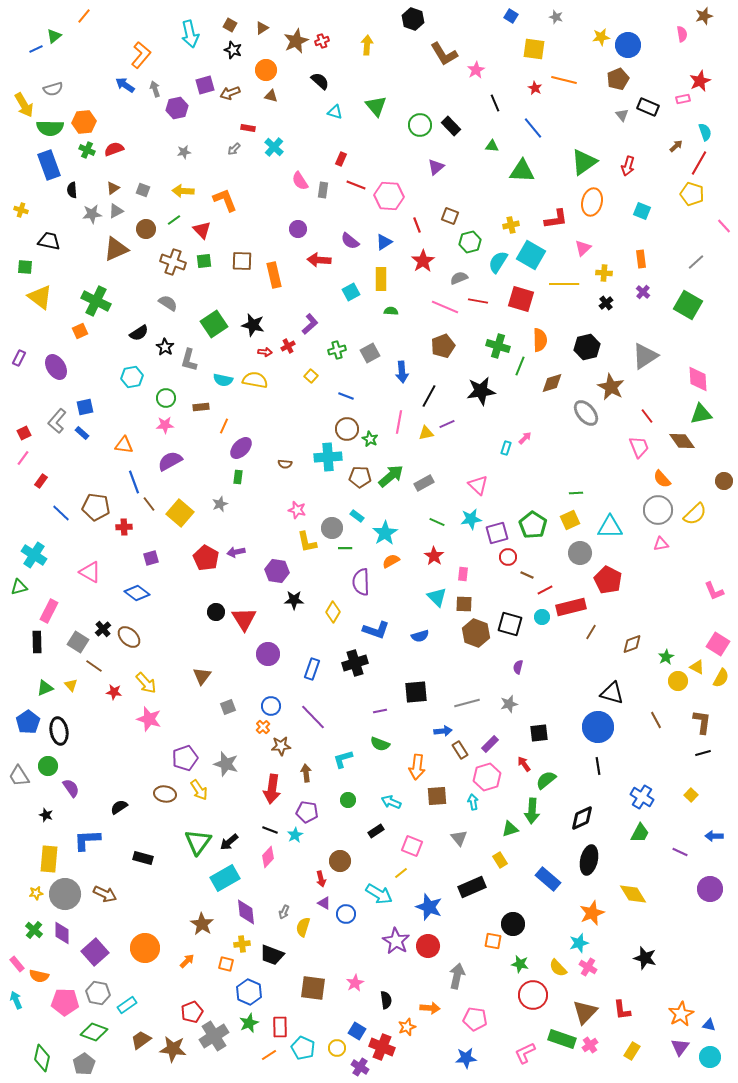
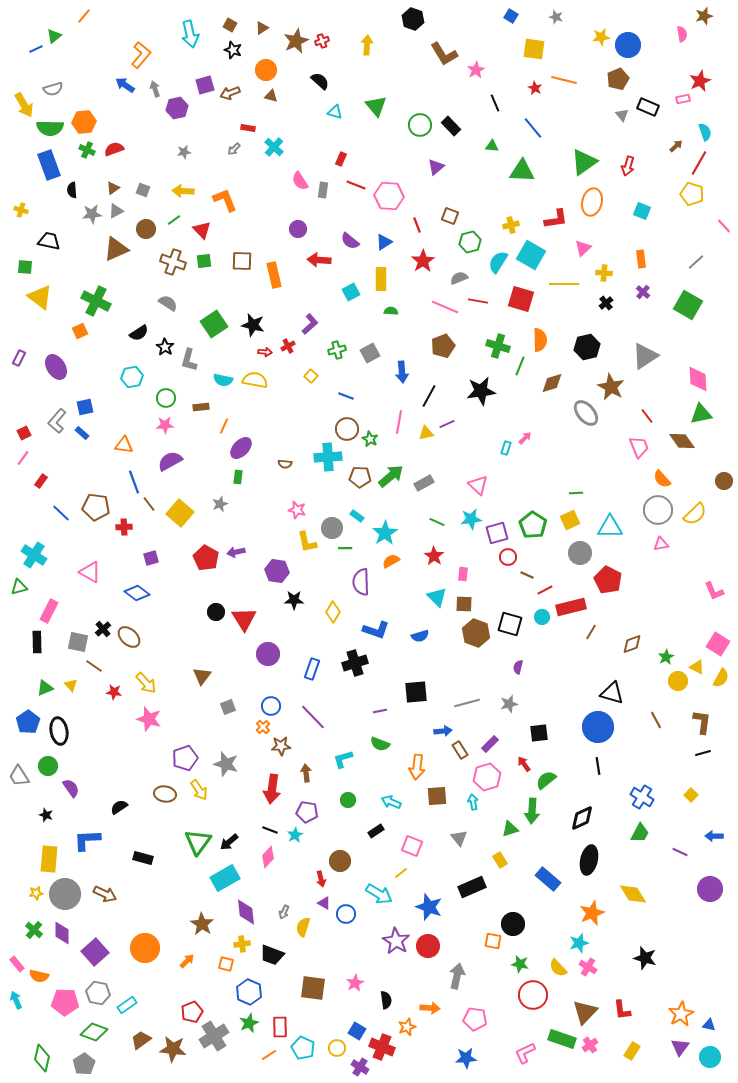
gray square at (78, 642): rotated 20 degrees counterclockwise
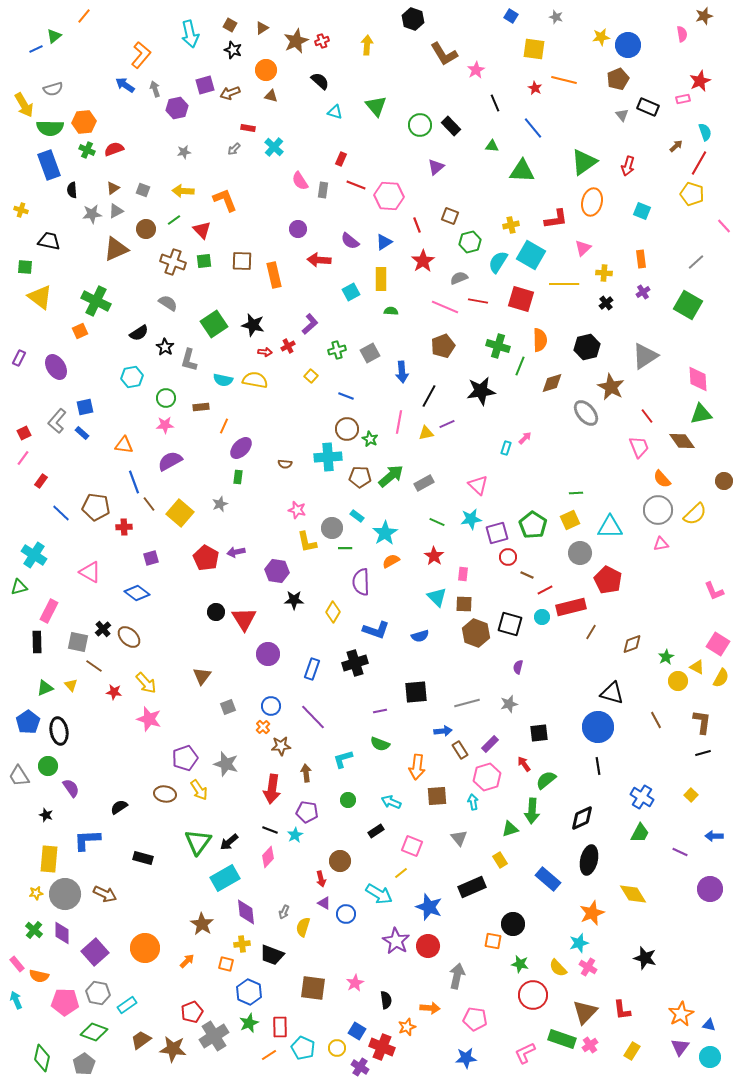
purple cross at (643, 292): rotated 16 degrees clockwise
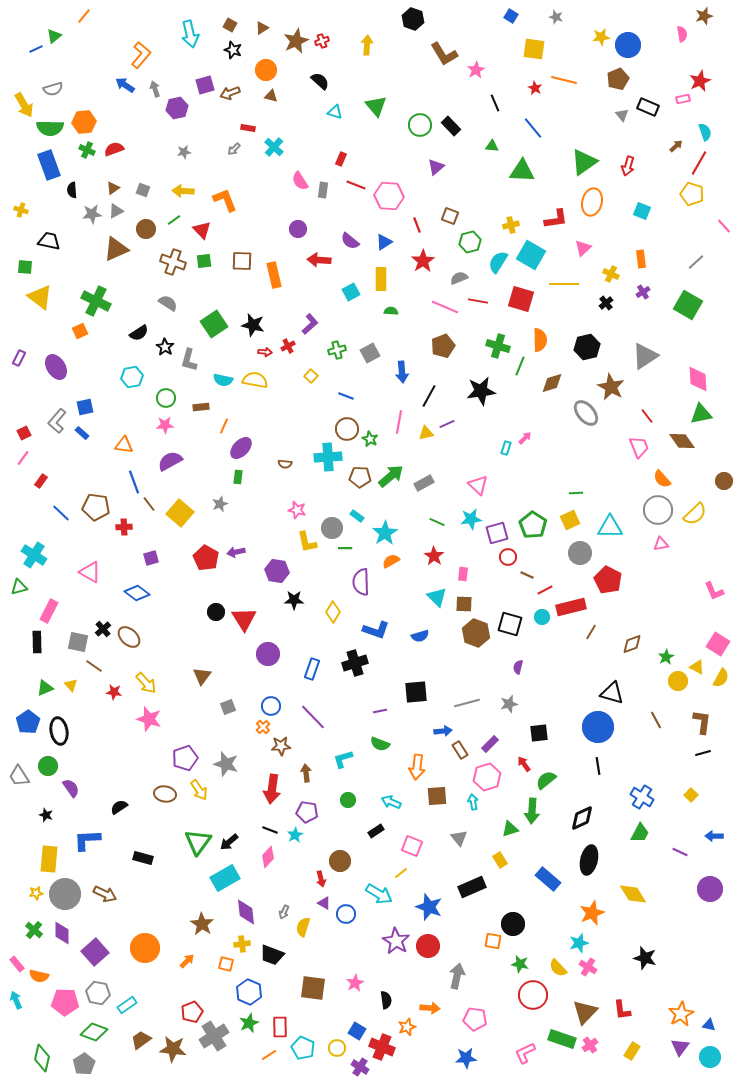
yellow cross at (604, 273): moved 7 px right, 1 px down; rotated 21 degrees clockwise
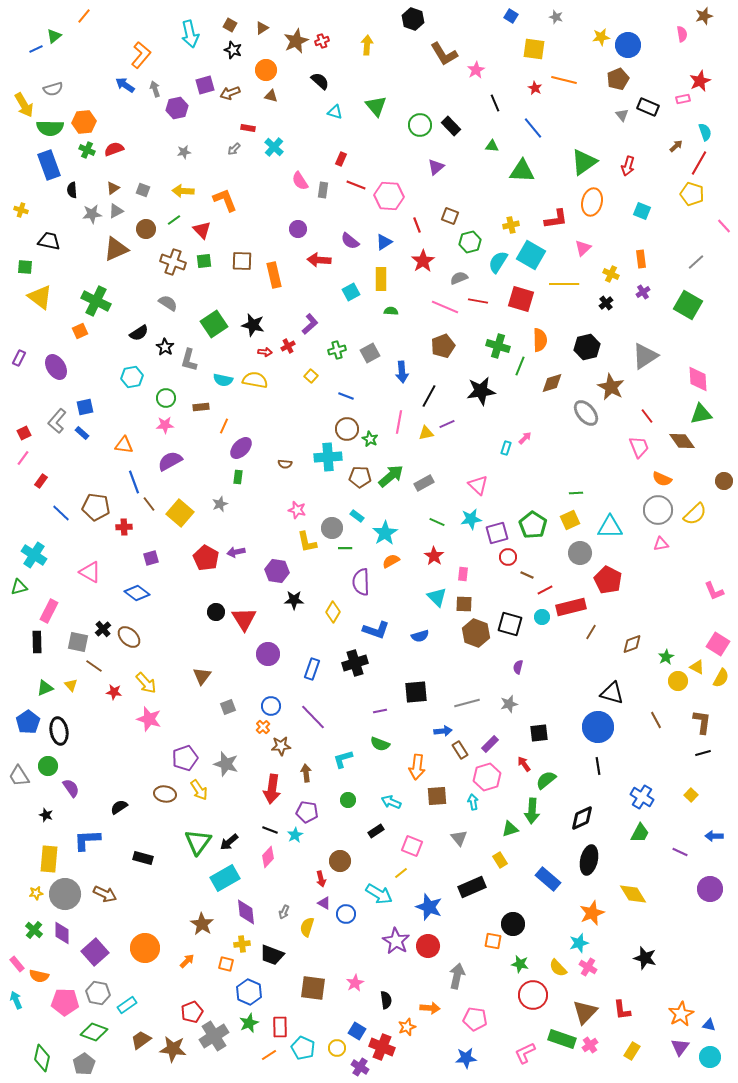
orange semicircle at (662, 479): rotated 24 degrees counterclockwise
yellow semicircle at (303, 927): moved 4 px right
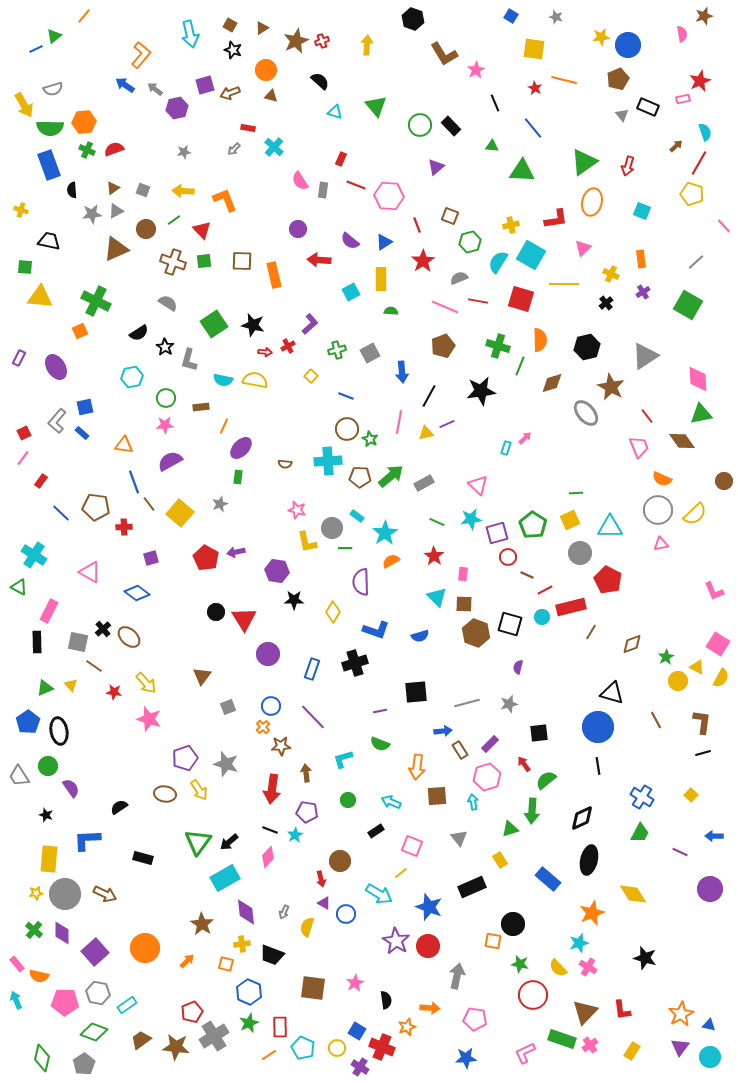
gray arrow at (155, 89): rotated 35 degrees counterclockwise
yellow triangle at (40, 297): rotated 32 degrees counterclockwise
cyan cross at (328, 457): moved 4 px down
green triangle at (19, 587): rotated 42 degrees clockwise
brown star at (173, 1049): moved 3 px right, 2 px up
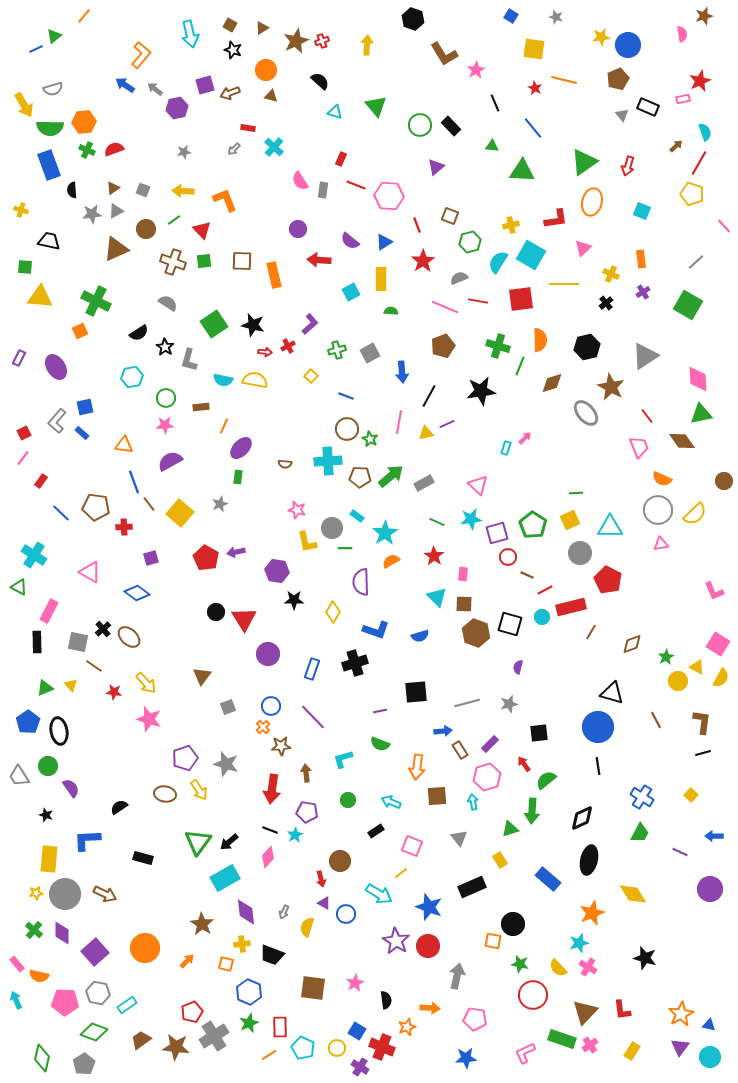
red square at (521, 299): rotated 24 degrees counterclockwise
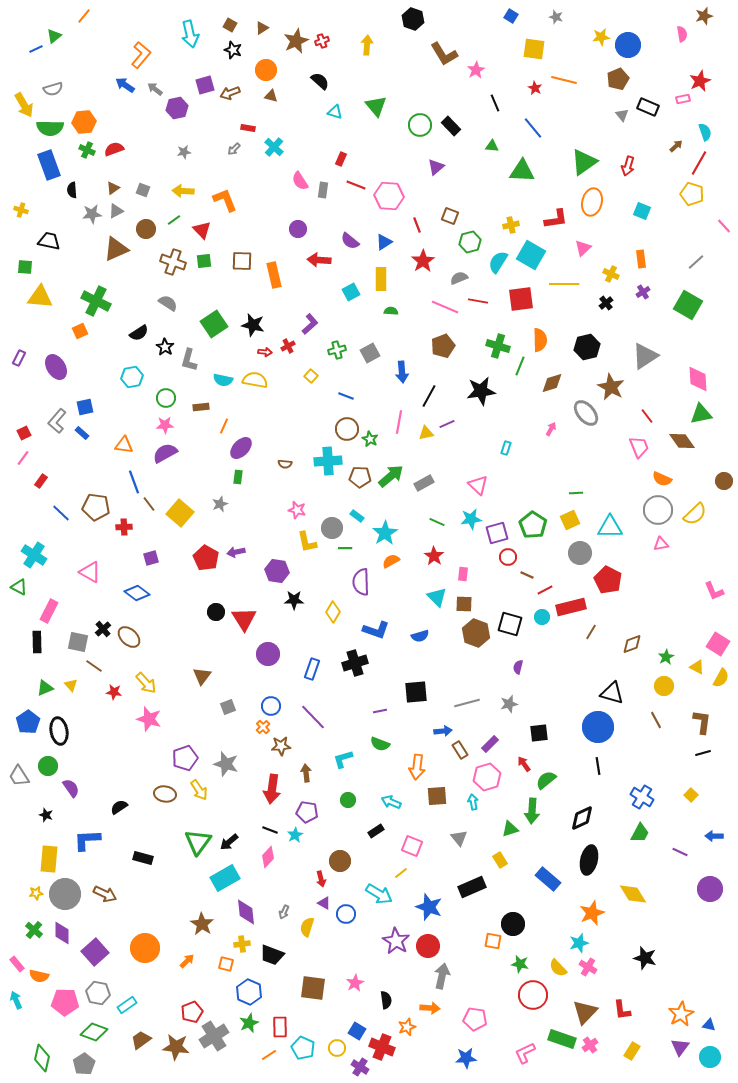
pink arrow at (525, 438): moved 26 px right, 9 px up; rotated 16 degrees counterclockwise
purple semicircle at (170, 461): moved 5 px left, 8 px up
yellow circle at (678, 681): moved 14 px left, 5 px down
gray arrow at (457, 976): moved 15 px left
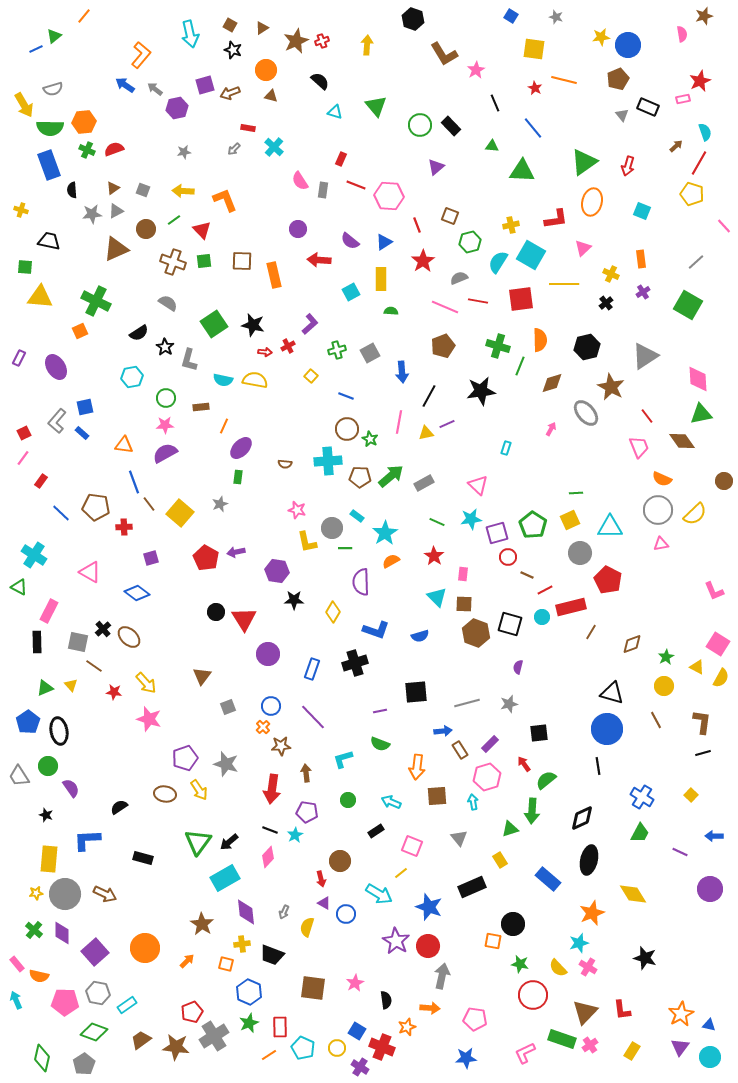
blue circle at (598, 727): moved 9 px right, 2 px down
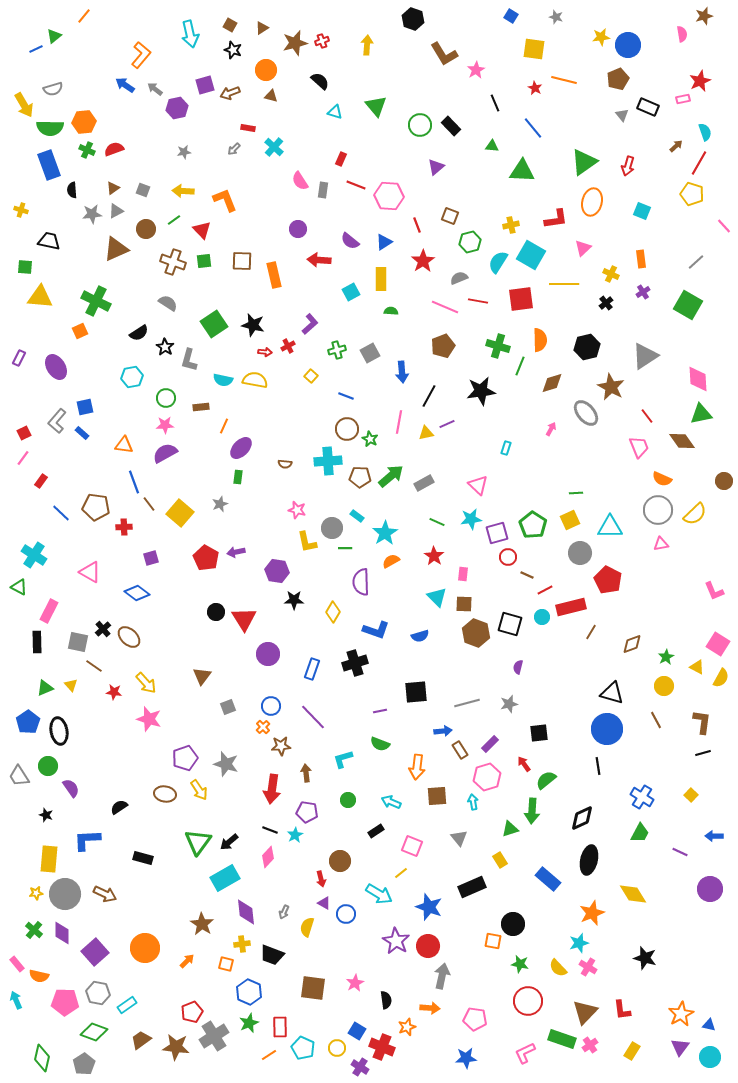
brown star at (296, 41): moved 1 px left, 2 px down; rotated 10 degrees clockwise
red circle at (533, 995): moved 5 px left, 6 px down
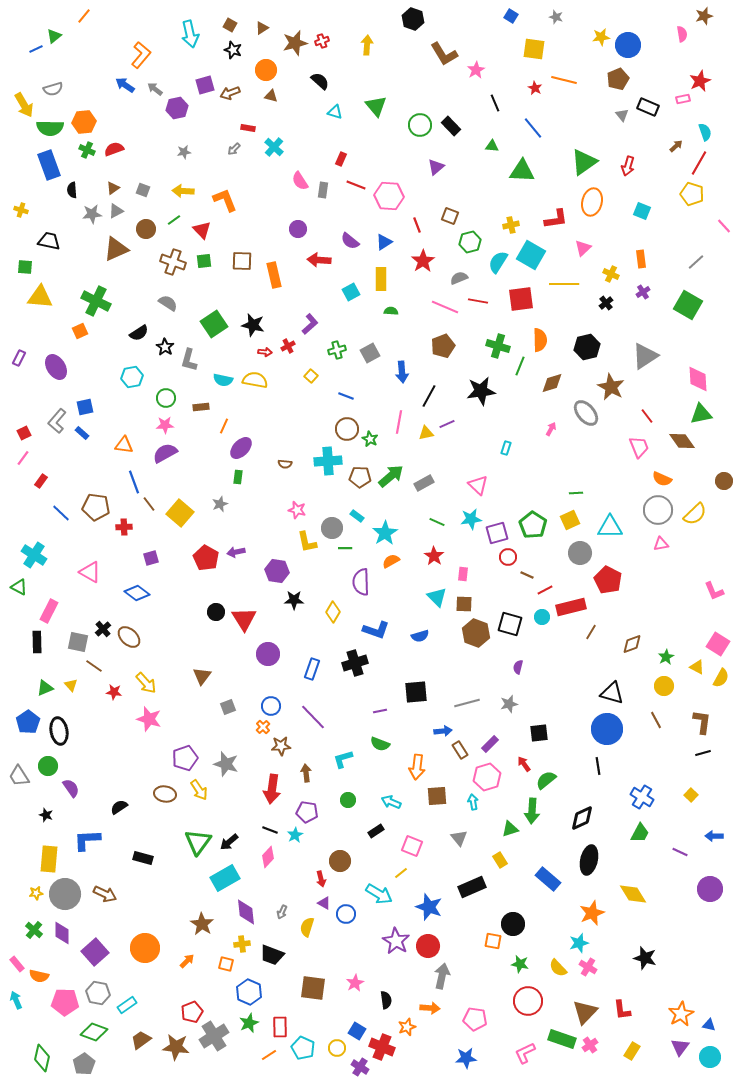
gray arrow at (284, 912): moved 2 px left
